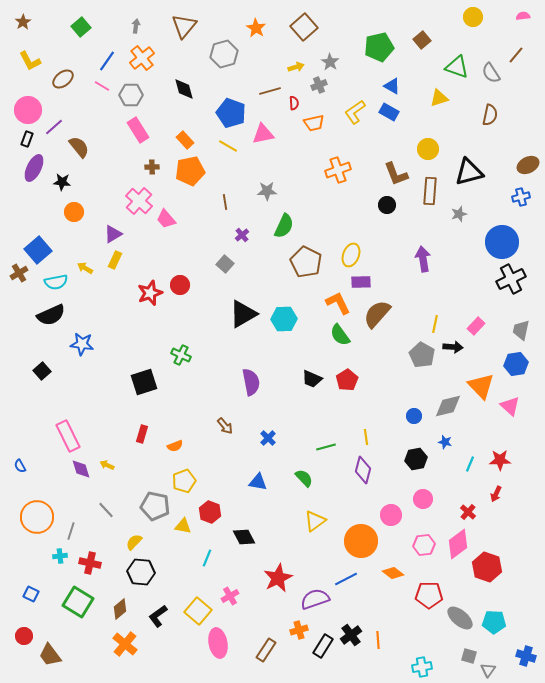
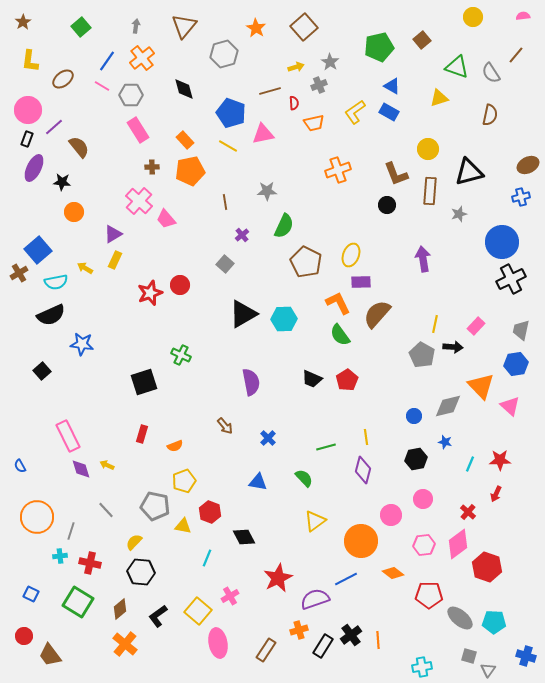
yellow L-shape at (30, 61): rotated 35 degrees clockwise
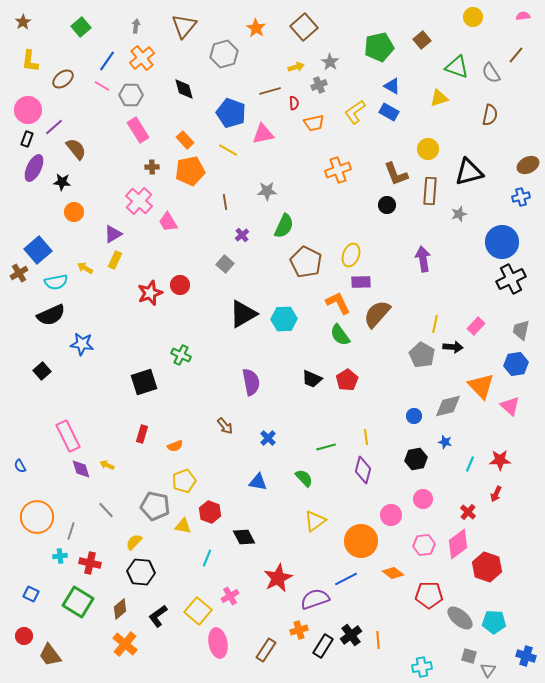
yellow line at (228, 146): moved 4 px down
brown semicircle at (79, 147): moved 3 px left, 2 px down
pink trapezoid at (166, 219): moved 2 px right, 3 px down; rotated 10 degrees clockwise
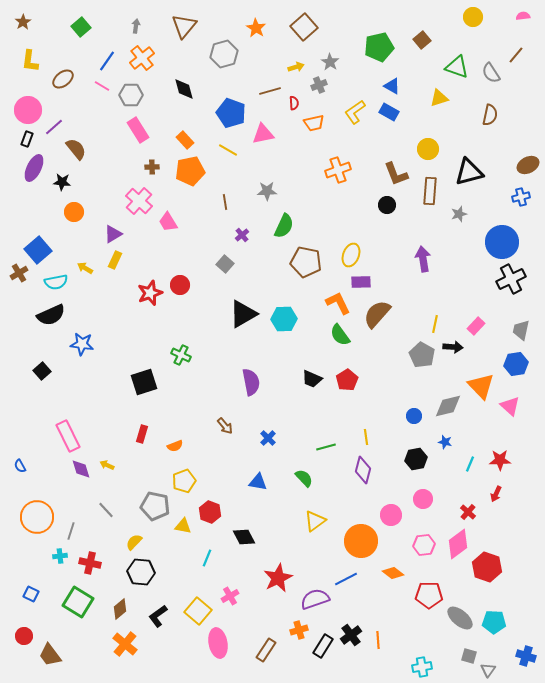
brown pentagon at (306, 262): rotated 16 degrees counterclockwise
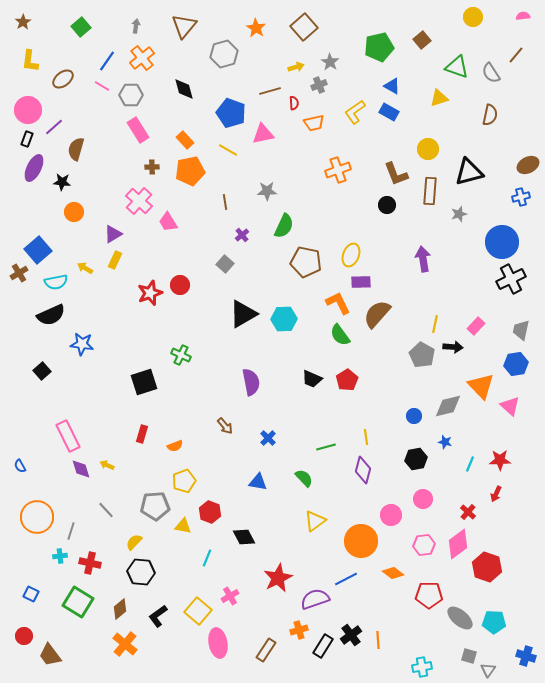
brown semicircle at (76, 149): rotated 125 degrees counterclockwise
gray pentagon at (155, 506): rotated 16 degrees counterclockwise
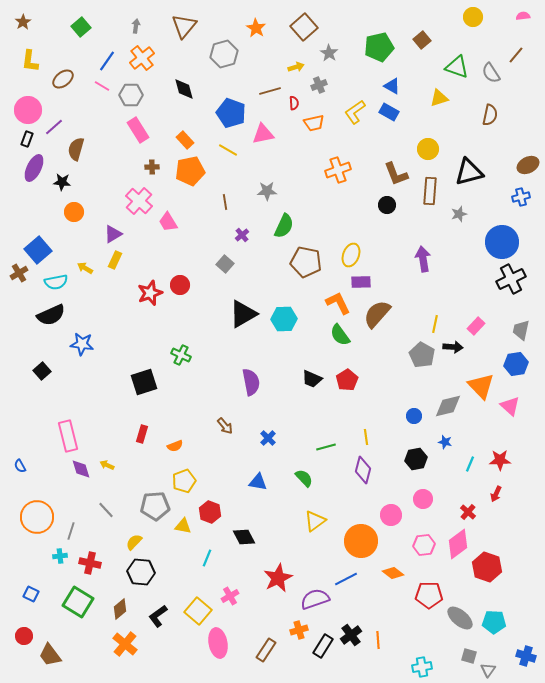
gray star at (330, 62): moved 1 px left, 9 px up
pink rectangle at (68, 436): rotated 12 degrees clockwise
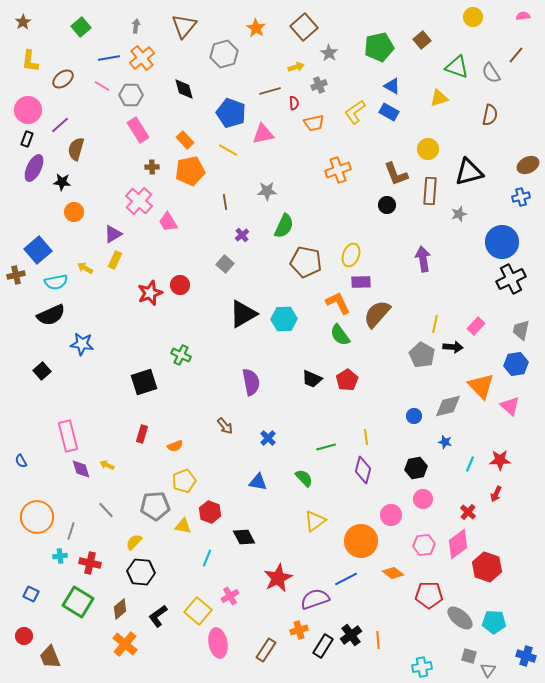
blue line at (107, 61): moved 2 px right, 3 px up; rotated 45 degrees clockwise
purple line at (54, 127): moved 6 px right, 2 px up
brown cross at (19, 273): moved 3 px left, 2 px down; rotated 18 degrees clockwise
black hexagon at (416, 459): moved 9 px down
blue semicircle at (20, 466): moved 1 px right, 5 px up
brown trapezoid at (50, 655): moved 2 px down; rotated 15 degrees clockwise
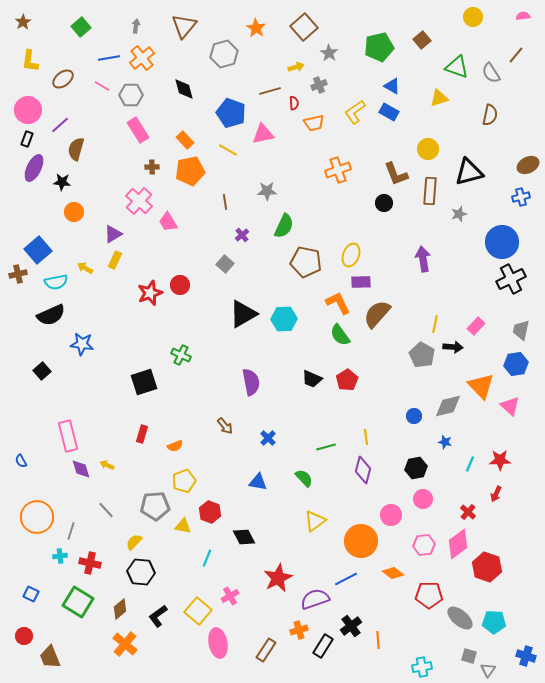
black circle at (387, 205): moved 3 px left, 2 px up
brown cross at (16, 275): moved 2 px right, 1 px up
black cross at (351, 635): moved 9 px up
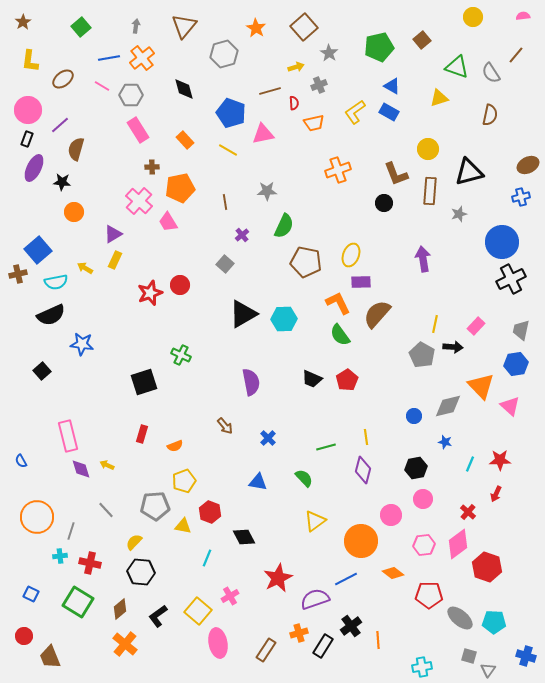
orange pentagon at (190, 171): moved 10 px left, 17 px down
orange cross at (299, 630): moved 3 px down
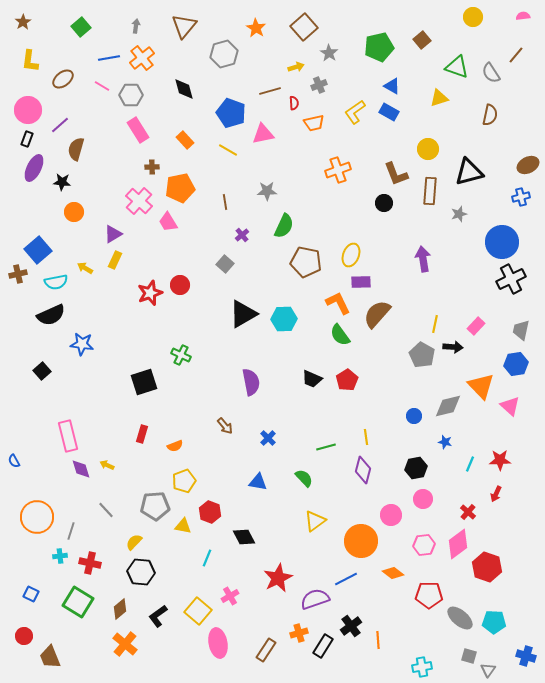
blue semicircle at (21, 461): moved 7 px left
